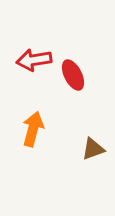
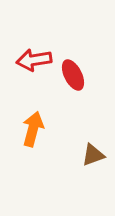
brown triangle: moved 6 px down
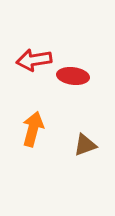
red ellipse: moved 1 px down; rotated 56 degrees counterclockwise
brown triangle: moved 8 px left, 10 px up
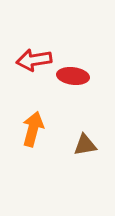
brown triangle: rotated 10 degrees clockwise
